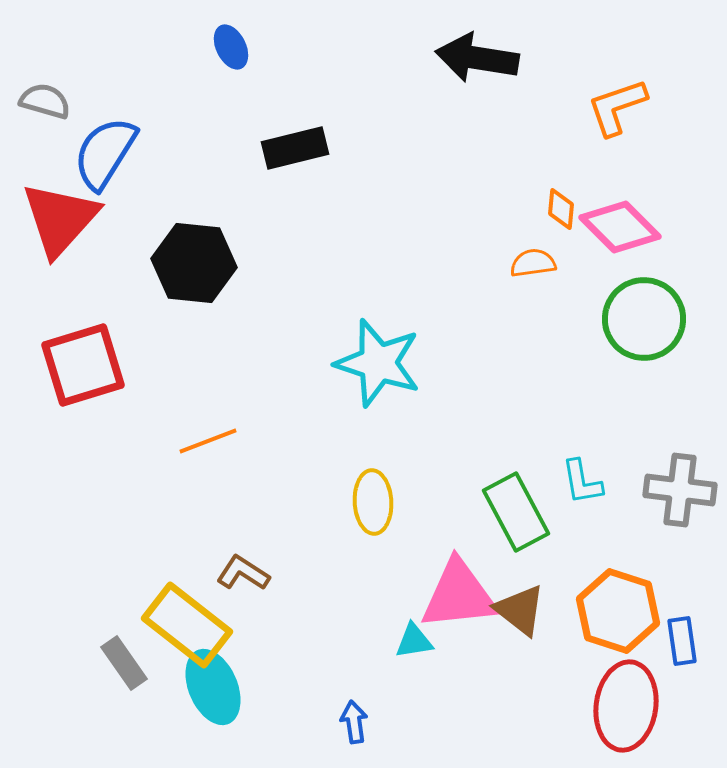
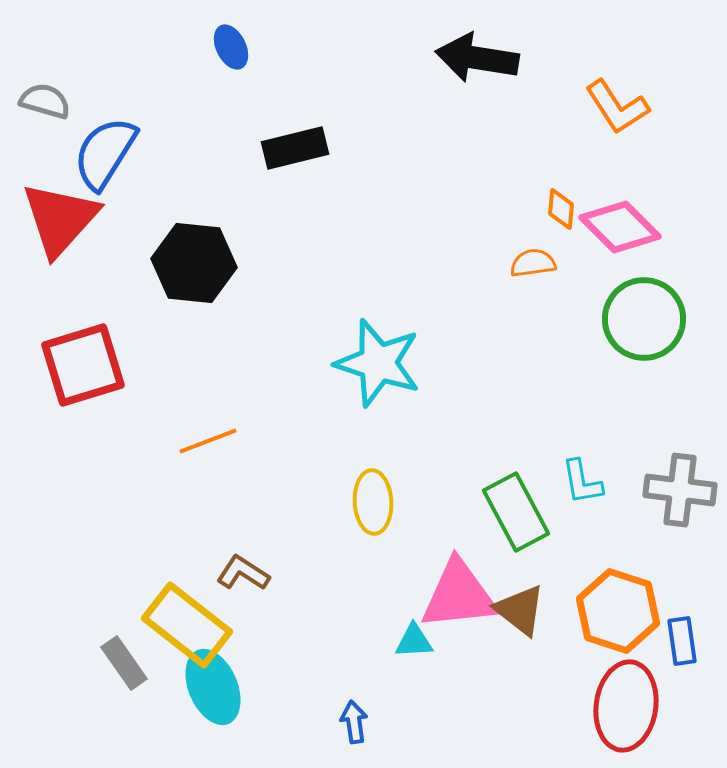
orange L-shape: rotated 104 degrees counterclockwise
cyan triangle: rotated 6 degrees clockwise
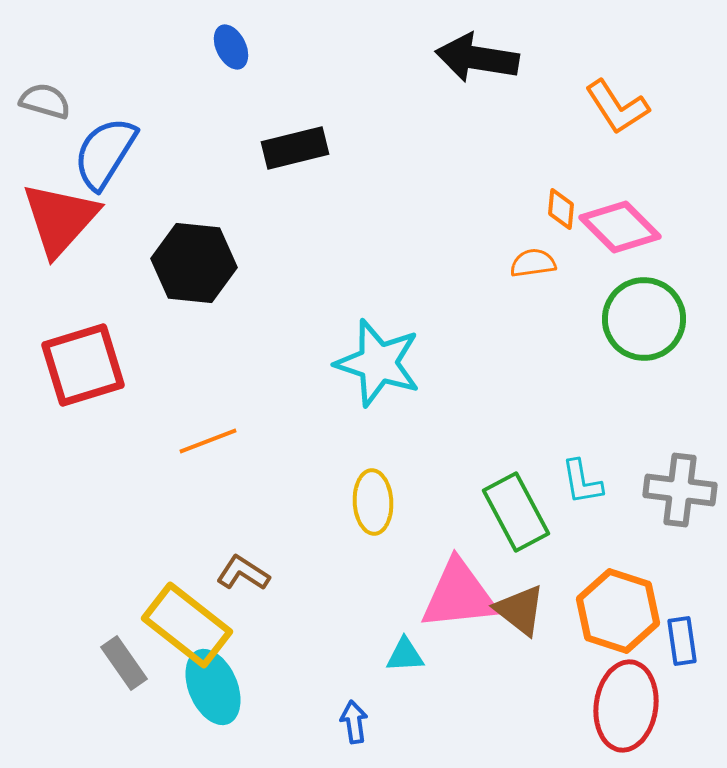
cyan triangle: moved 9 px left, 14 px down
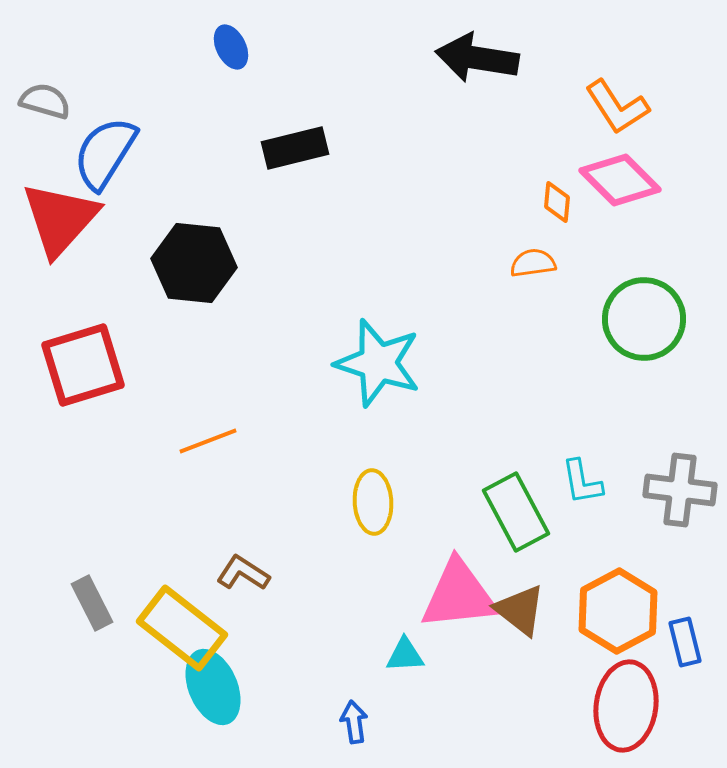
orange diamond: moved 4 px left, 7 px up
pink diamond: moved 47 px up
orange hexagon: rotated 14 degrees clockwise
yellow rectangle: moved 5 px left, 3 px down
blue rectangle: moved 3 px right, 1 px down; rotated 6 degrees counterclockwise
gray rectangle: moved 32 px left, 60 px up; rotated 8 degrees clockwise
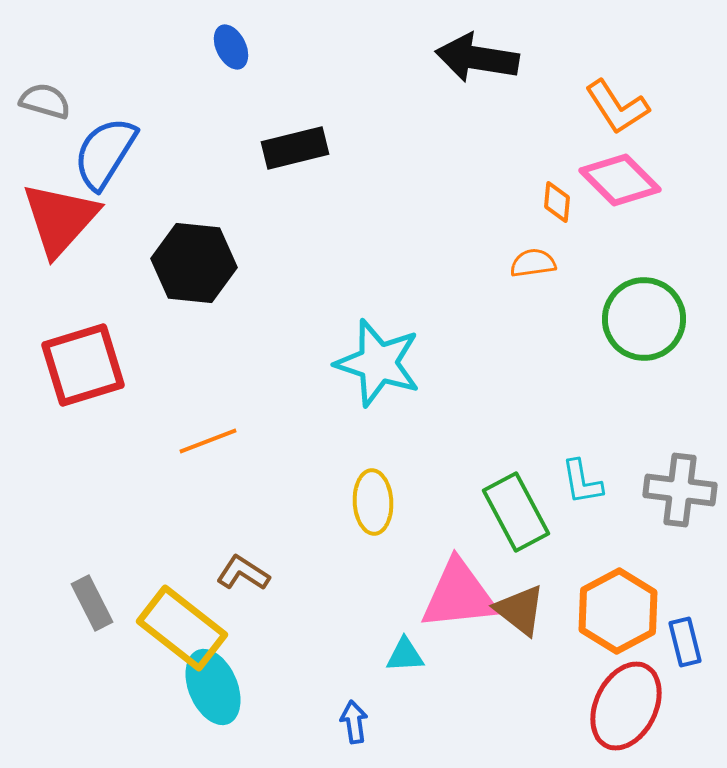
red ellipse: rotated 18 degrees clockwise
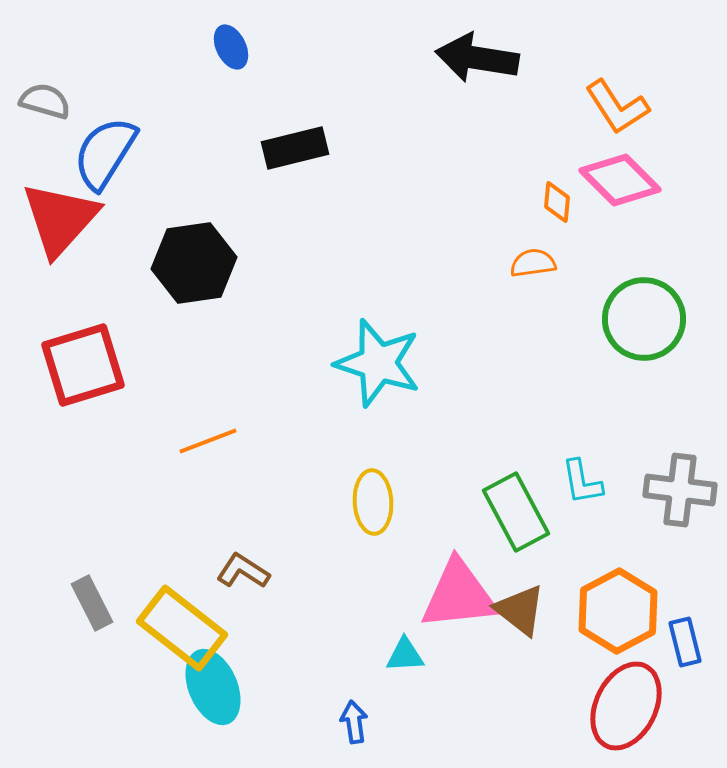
black hexagon: rotated 14 degrees counterclockwise
brown L-shape: moved 2 px up
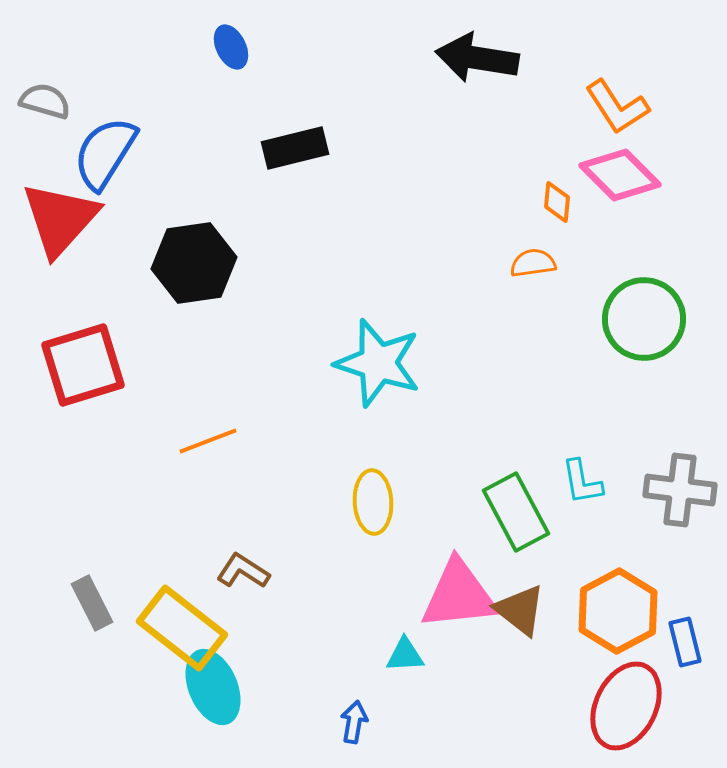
pink diamond: moved 5 px up
blue arrow: rotated 18 degrees clockwise
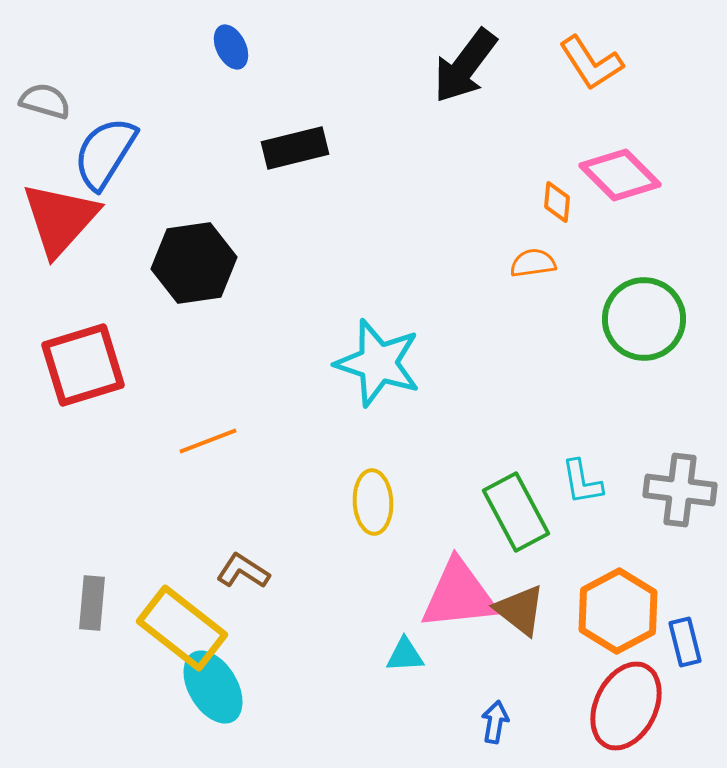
black arrow: moved 12 px left, 8 px down; rotated 62 degrees counterclockwise
orange L-shape: moved 26 px left, 44 px up
gray rectangle: rotated 32 degrees clockwise
cyan ellipse: rotated 8 degrees counterclockwise
blue arrow: moved 141 px right
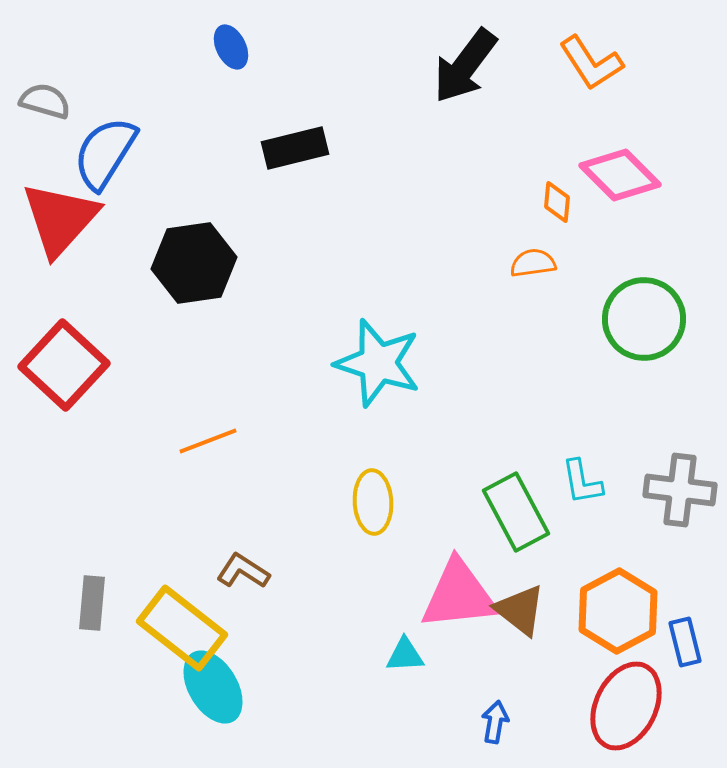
red square: moved 19 px left; rotated 30 degrees counterclockwise
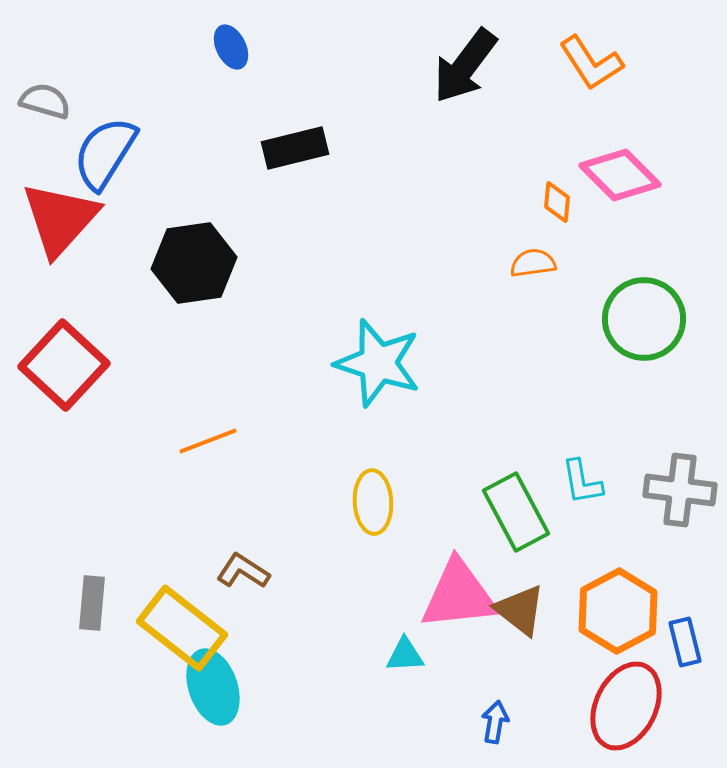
cyan ellipse: rotated 12 degrees clockwise
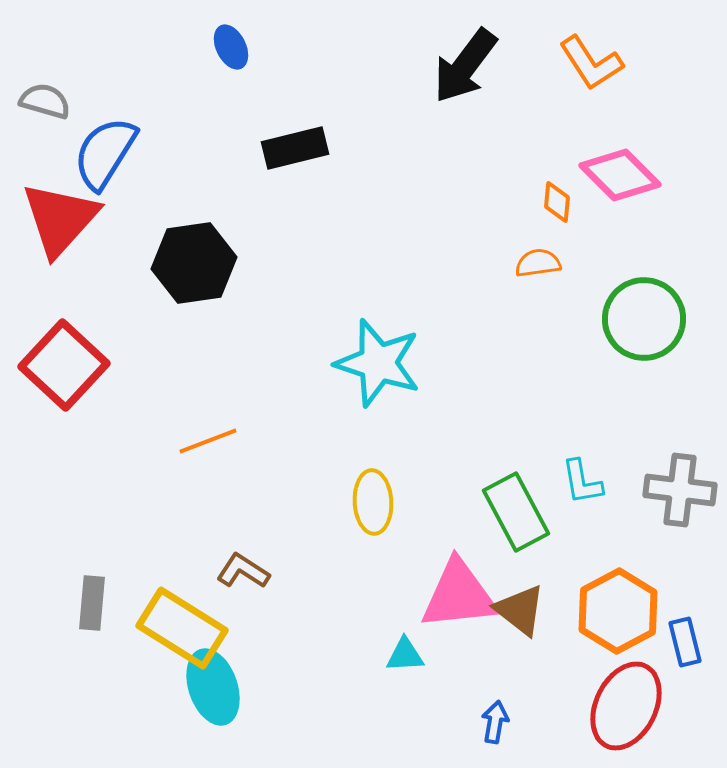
orange semicircle: moved 5 px right
yellow rectangle: rotated 6 degrees counterclockwise
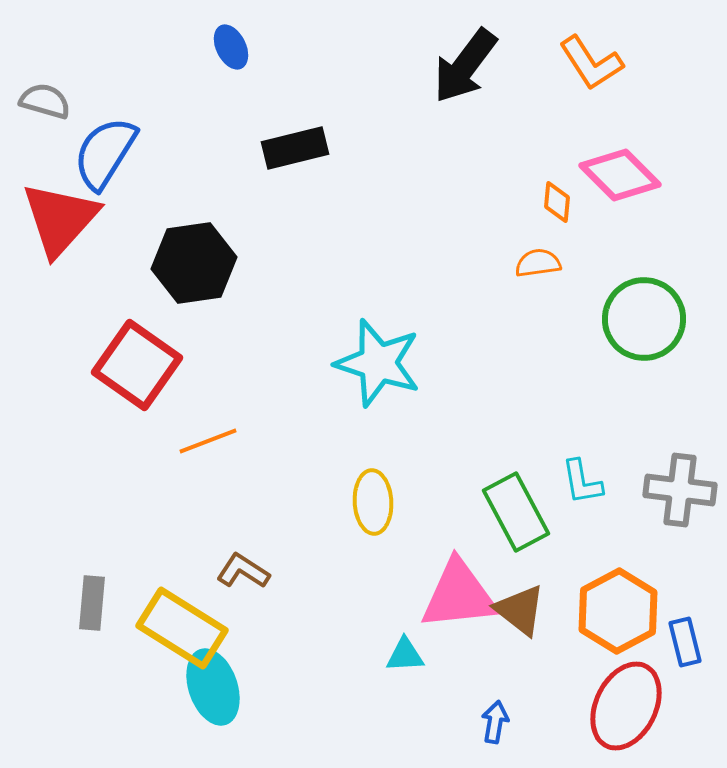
red square: moved 73 px right; rotated 8 degrees counterclockwise
